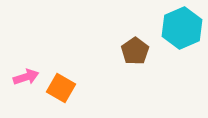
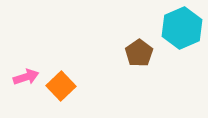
brown pentagon: moved 4 px right, 2 px down
orange square: moved 2 px up; rotated 16 degrees clockwise
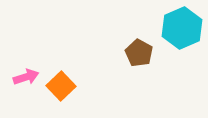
brown pentagon: rotated 8 degrees counterclockwise
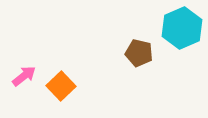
brown pentagon: rotated 16 degrees counterclockwise
pink arrow: moved 2 px left, 1 px up; rotated 20 degrees counterclockwise
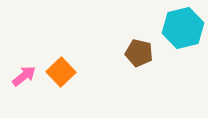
cyan hexagon: moved 1 px right; rotated 9 degrees clockwise
orange square: moved 14 px up
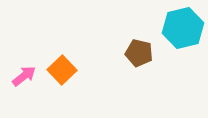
orange square: moved 1 px right, 2 px up
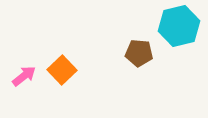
cyan hexagon: moved 4 px left, 2 px up
brown pentagon: rotated 8 degrees counterclockwise
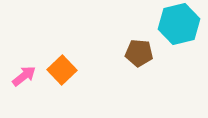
cyan hexagon: moved 2 px up
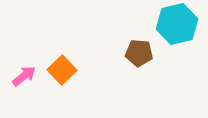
cyan hexagon: moved 2 px left
